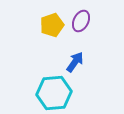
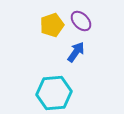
purple ellipse: rotated 70 degrees counterclockwise
blue arrow: moved 1 px right, 10 px up
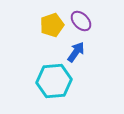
cyan hexagon: moved 12 px up
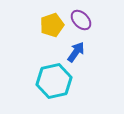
purple ellipse: moved 1 px up
cyan hexagon: rotated 8 degrees counterclockwise
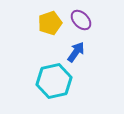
yellow pentagon: moved 2 px left, 2 px up
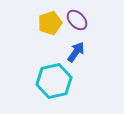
purple ellipse: moved 4 px left
